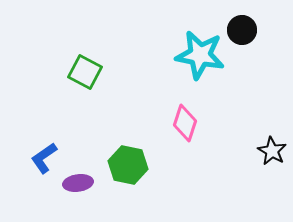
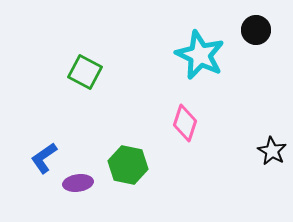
black circle: moved 14 px right
cyan star: rotated 15 degrees clockwise
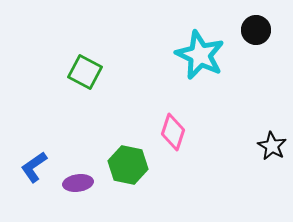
pink diamond: moved 12 px left, 9 px down
black star: moved 5 px up
blue L-shape: moved 10 px left, 9 px down
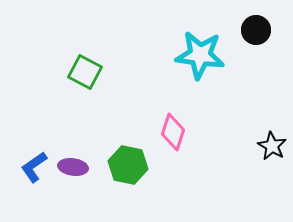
cyan star: rotated 18 degrees counterclockwise
purple ellipse: moved 5 px left, 16 px up; rotated 16 degrees clockwise
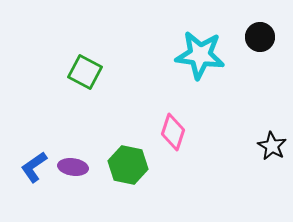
black circle: moved 4 px right, 7 px down
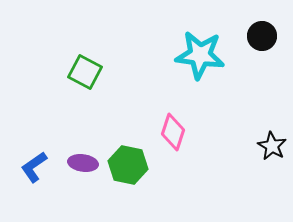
black circle: moved 2 px right, 1 px up
purple ellipse: moved 10 px right, 4 px up
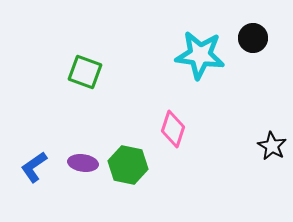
black circle: moved 9 px left, 2 px down
green square: rotated 8 degrees counterclockwise
pink diamond: moved 3 px up
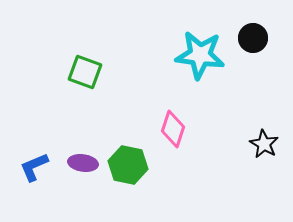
black star: moved 8 px left, 2 px up
blue L-shape: rotated 12 degrees clockwise
